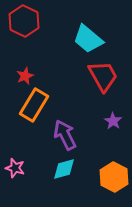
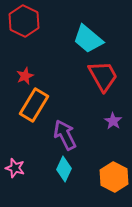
cyan diamond: rotated 50 degrees counterclockwise
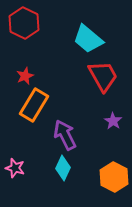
red hexagon: moved 2 px down
cyan diamond: moved 1 px left, 1 px up
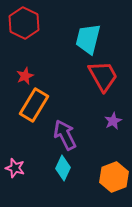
cyan trapezoid: rotated 64 degrees clockwise
purple star: rotated 12 degrees clockwise
orange hexagon: rotated 12 degrees clockwise
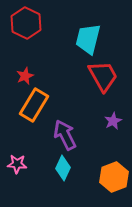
red hexagon: moved 2 px right
pink star: moved 2 px right, 4 px up; rotated 12 degrees counterclockwise
